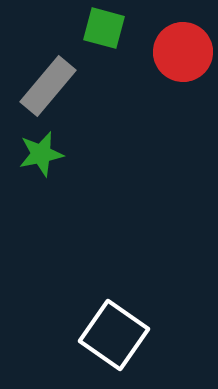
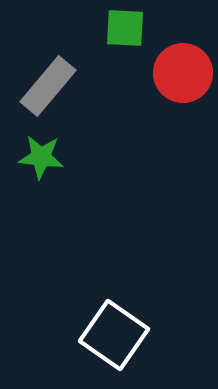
green square: moved 21 px right; rotated 12 degrees counterclockwise
red circle: moved 21 px down
green star: moved 3 px down; rotated 18 degrees clockwise
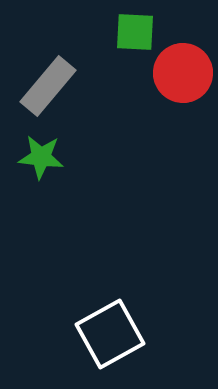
green square: moved 10 px right, 4 px down
white square: moved 4 px left, 1 px up; rotated 26 degrees clockwise
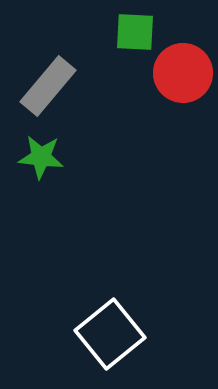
white square: rotated 10 degrees counterclockwise
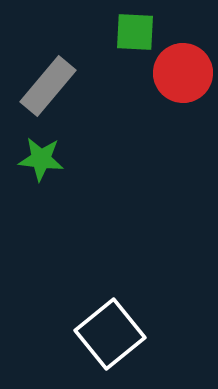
green star: moved 2 px down
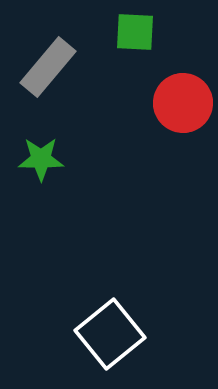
red circle: moved 30 px down
gray rectangle: moved 19 px up
green star: rotated 6 degrees counterclockwise
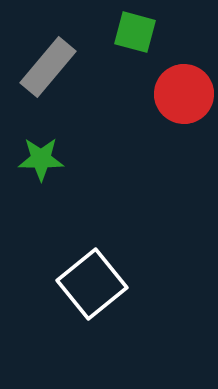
green square: rotated 12 degrees clockwise
red circle: moved 1 px right, 9 px up
white square: moved 18 px left, 50 px up
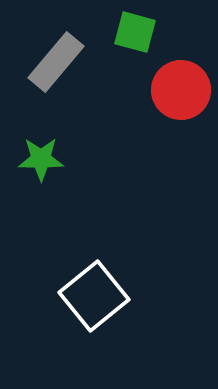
gray rectangle: moved 8 px right, 5 px up
red circle: moved 3 px left, 4 px up
white square: moved 2 px right, 12 px down
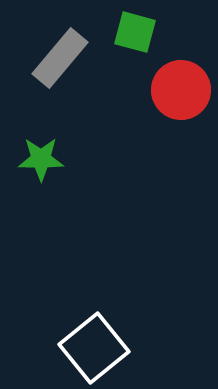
gray rectangle: moved 4 px right, 4 px up
white square: moved 52 px down
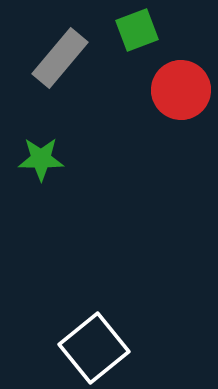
green square: moved 2 px right, 2 px up; rotated 36 degrees counterclockwise
